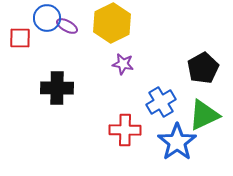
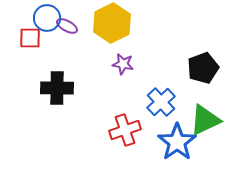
red square: moved 10 px right
black pentagon: rotated 8 degrees clockwise
blue cross: rotated 12 degrees counterclockwise
green triangle: moved 1 px right, 5 px down
red cross: rotated 20 degrees counterclockwise
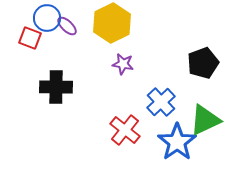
purple ellipse: rotated 15 degrees clockwise
red square: rotated 20 degrees clockwise
black pentagon: moved 5 px up
black cross: moved 1 px left, 1 px up
red cross: rotated 32 degrees counterclockwise
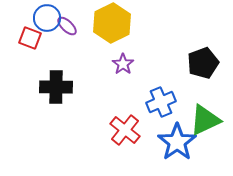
purple star: rotated 25 degrees clockwise
blue cross: rotated 20 degrees clockwise
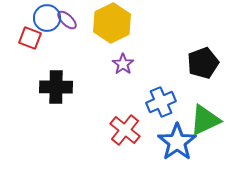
purple ellipse: moved 6 px up
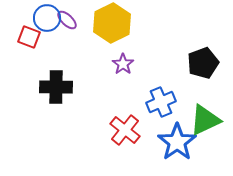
red square: moved 1 px left, 1 px up
